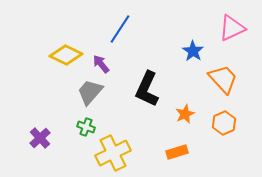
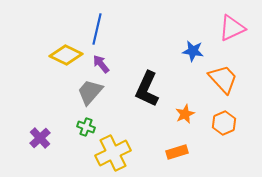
blue line: moved 23 px left; rotated 20 degrees counterclockwise
blue star: rotated 25 degrees counterclockwise
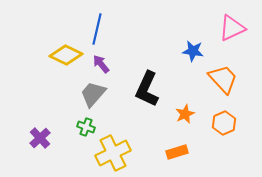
gray trapezoid: moved 3 px right, 2 px down
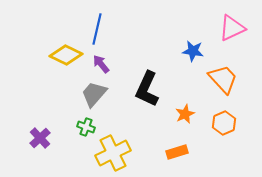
gray trapezoid: moved 1 px right
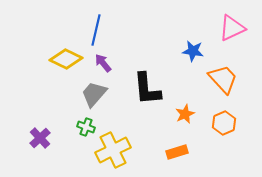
blue line: moved 1 px left, 1 px down
yellow diamond: moved 4 px down
purple arrow: moved 2 px right, 1 px up
black L-shape: rotated 30 degrees counterclockwise
yellow cross: moved 3 px up
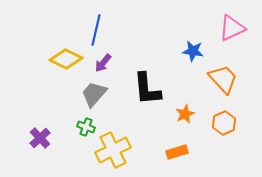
purple arrow: rotated 102 degrees counterclockwise
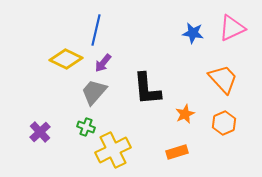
blue star: moved 18 px up
gray trapezoid: moved 2 px up
purple cross: moved 6 px up
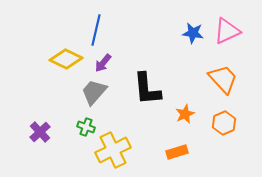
pink triangle: moved 5 px left, 3 px down
